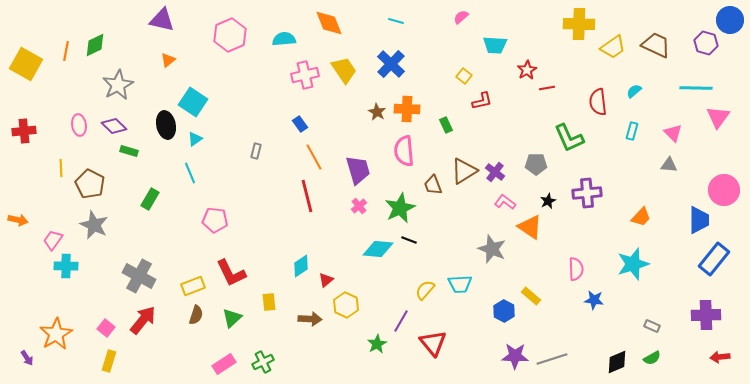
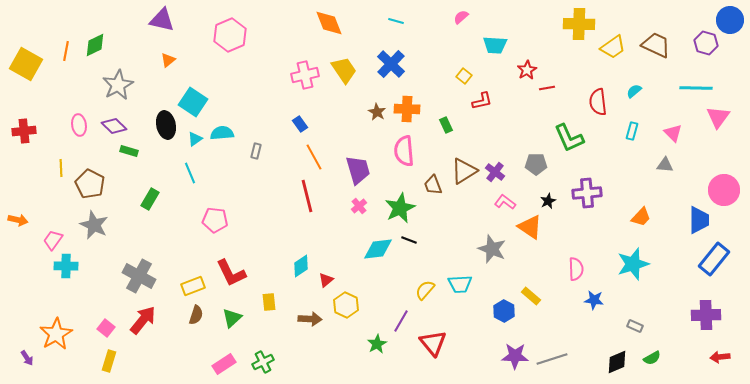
cyan semicircle at (284, 39): moved 62 px left, 94 px down
gray triangle at (669, 165): moved 4 px left
cyan diamond at (378, 249): rotated 12 degrees counterclockwise
gray rectangle at (652, 326): moved 17 px left
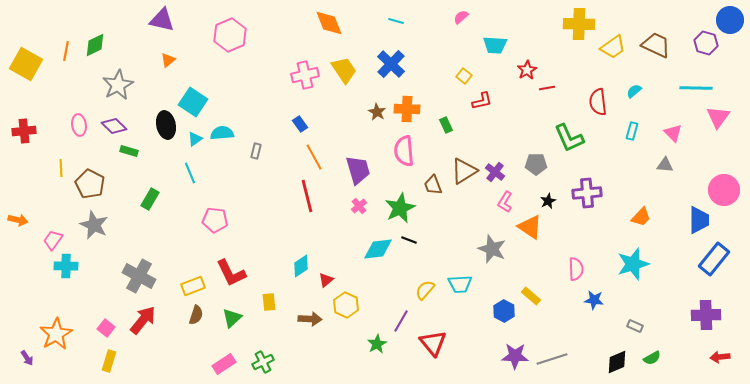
pink L-shape at (505, 202): rotated 95 degrees counterclockwise
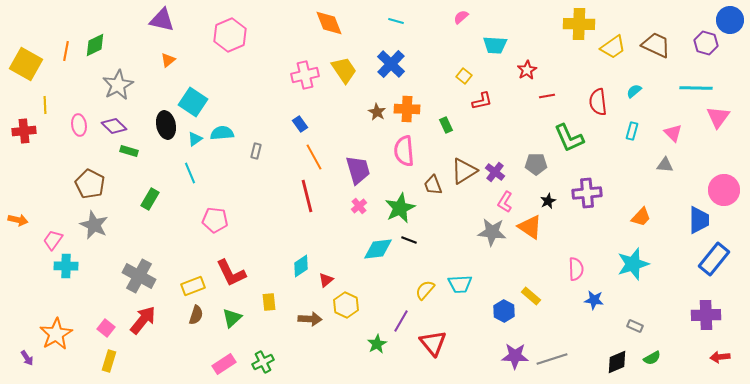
red line at (547, 88): moved 8 px down
yellow line at (61, 168): moved 16 px left, 63 px up
gray star at (492, 249): moved 17 px up; rotated 16 degrees counterclockwise
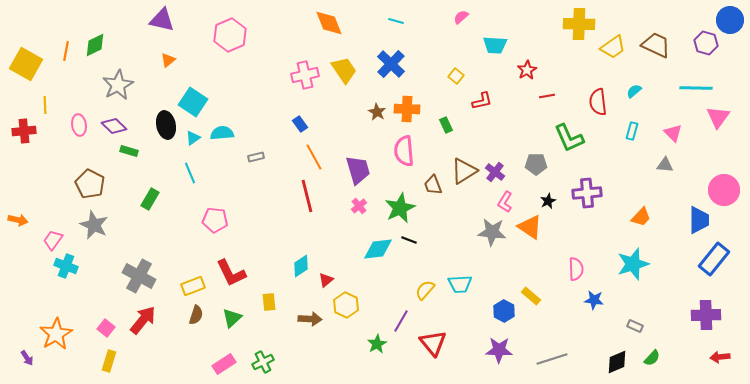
yellow square at (464, 76): moved 8 px left
cyan triangle at (195, 139): moved 2 px left, 1 px up
gray rectangle at (256, 151): moved 6 px down; rotated 63 degrees clockwise
cyan cross at (66, 266): rotated 20 degrees clockwise
purple star at (515, 356): moved 16 px left, 6 px up
green semicircle at (652, 358): rotated 18 degrees counterclockwise
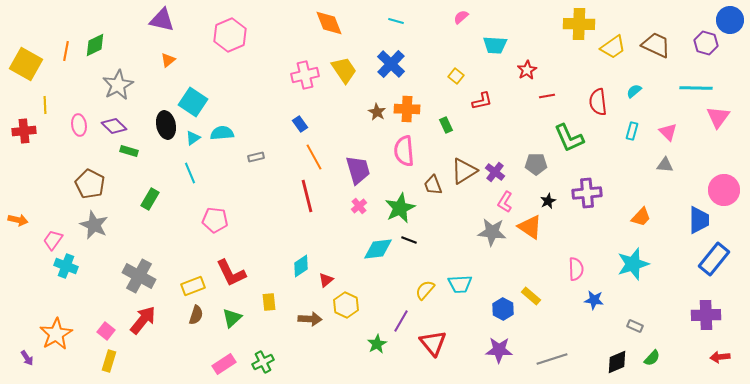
pink triangle at (673, 133): moved 5 px left, 1 px up
blue hexagon at (504, 311): moved 1 px left, 2 px up
pink square at (106, 328): moved 3 px down
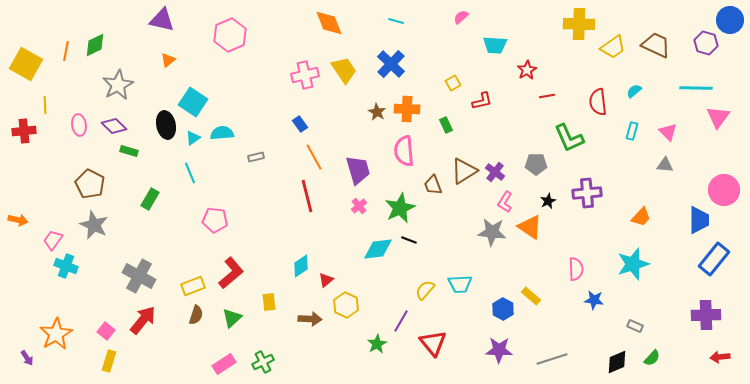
yellow square at (456, 76): moved 3 px left, 7 px down; rotated 21 degrees clockwise
red L-shape at (231, 273): rotated 104 degrees counterclockwise
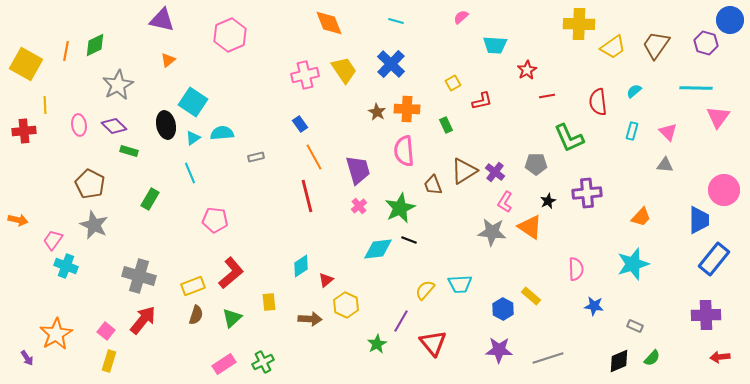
brown trapezoid at (656, 45): rotated 80 degrees counterclockwise
gray cross at (139, 276): rotated 12 degrees counterclockwise
blue star at (594, 300): moved 6 px down
gray line at (552, 359): moved 4 px left, 1 px up
black diamond at (617, 362): moved 2 px right, 1 px up
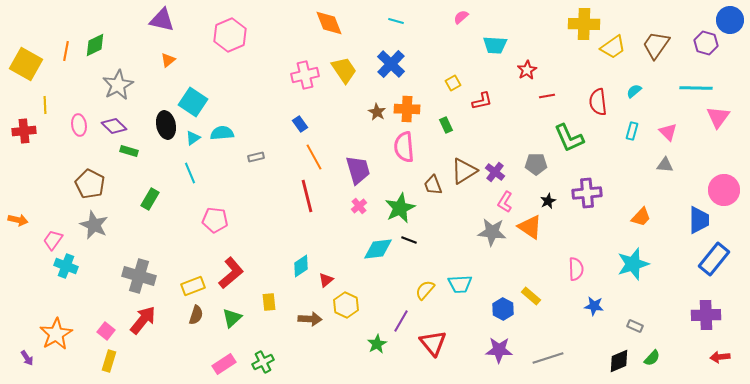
yellow cross at (579, 24): moved 5 px right
pink semicircle at (404, 151): moved 4 px up
